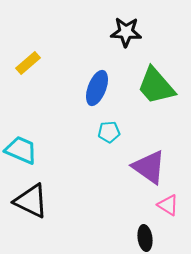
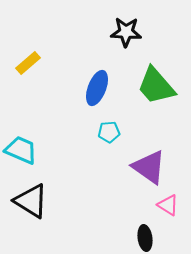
black triangle: rotated 6 degrees clockwise
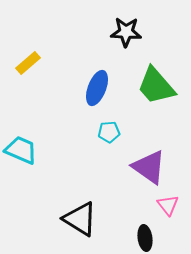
black triangle: moved 49 px right, 18 px down
pink triangle: rotated 20 degrees clockwise
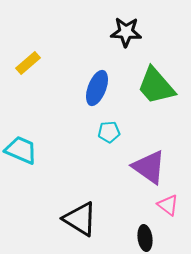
pink triangle: rotated 15 degrees counterclockwise
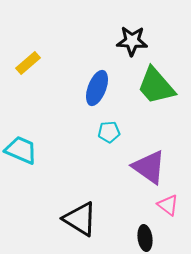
black star: moved 6 px right, 9 px down
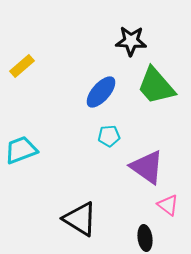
black star: moved 1 px left
yellow rectangle: moved 6 px left, 3 px down
blue ellipse: moved 4 px right, 4 px down; rotated 20 degrees clockwise
cyan pentagon: moved 4 px down
cyan trapezoid: rotated 44 degrees counterclockwise
purple triangle: moved 2 px left
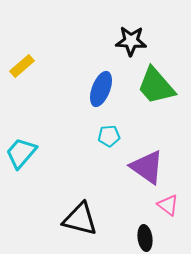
blue ellipse: moved 3 px up; rotated 20 degrees counterclockwise
cyan trapezoid: moved 3 px down; rotated 28 degrees counterclockwise
black triangle: rotated 18 degrees counterclockwise
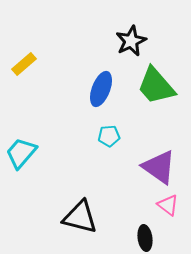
black star: rotated 28 degrees counterclockwise
yellow rectangle: moved 2 px right, 2 px up
purple triangle: moved 12 px right
black triangle: moved 2 px up
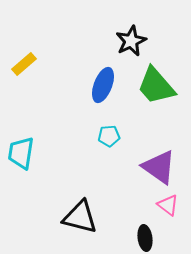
blue ellipse: moved 2 px right, 4 px up
cyan trapezoid: rotated 32 degrees counterclockwise
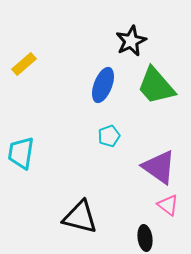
cyan pentagon: rotated 15 degrees counterclockwise
